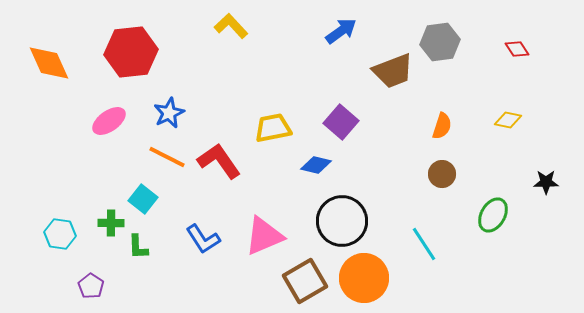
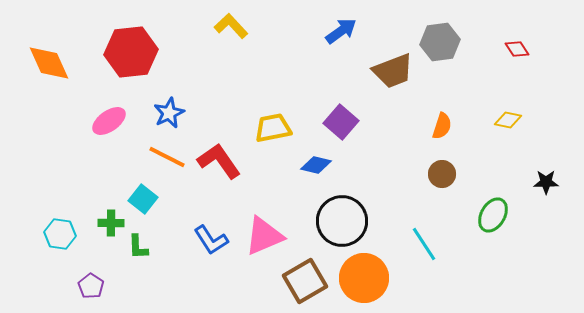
blue L-shape: moved 8 px right, 1 px down
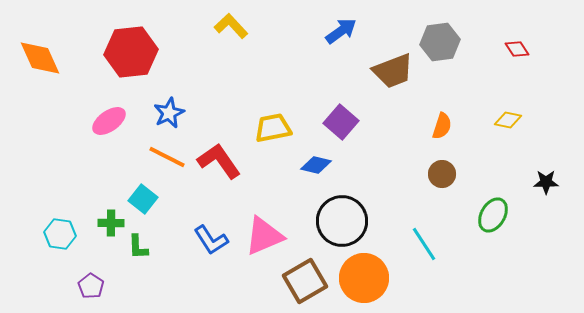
orange diamond: moved 9 px left, 5 px up
